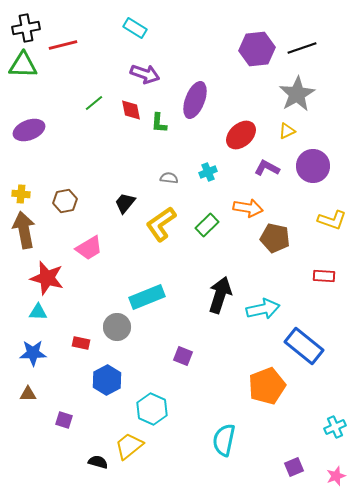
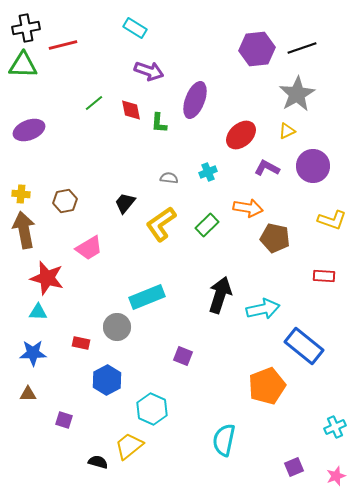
purple arrow at (145, 74): moved 4 px right, 3 px up
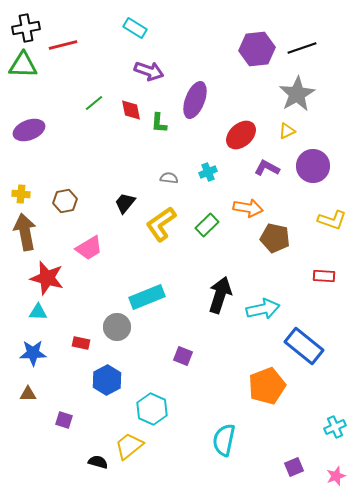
brown arrow at (24, 230): moved 1 px right, 2 px down
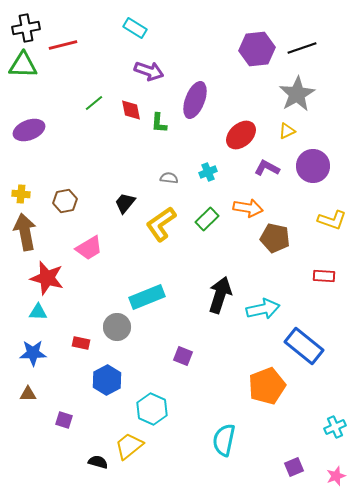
green rectangle at (207, 225): moved 6 px up
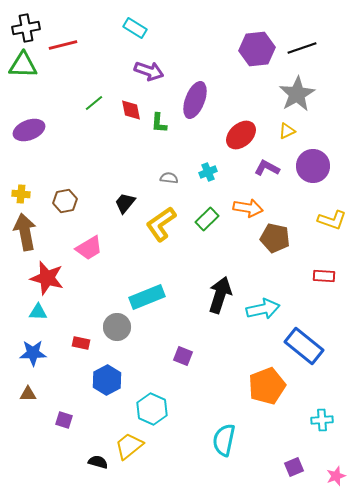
cyan cross at (335, 427): moved 13 px left, 7 px up; rotated 20 degrees clockwise
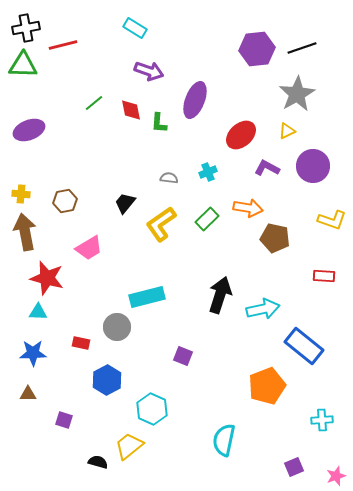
cyan rectangle at (147, 297): rotated 8 degrees clockwise
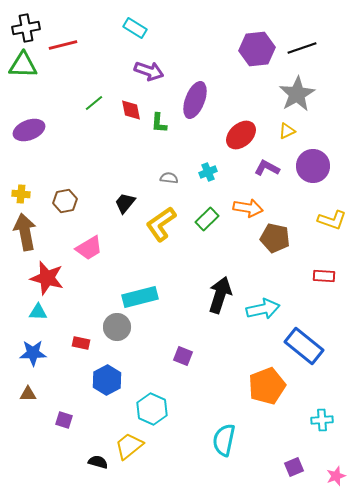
cyan rectangle at (147, 297): moved 7 px left
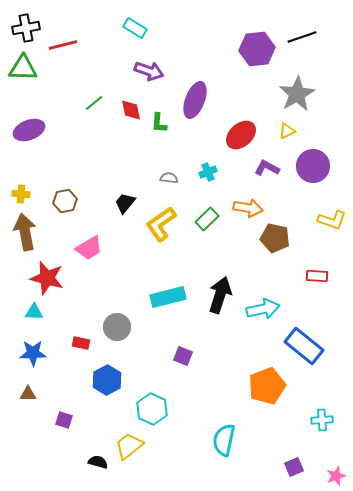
black line at (302, 48): moved 11 px up
green triangle at (23, 65): moved 3 px down
red rectangle at (324, 276): moved 7 px left
cyan rectangle at (140, 297): moved 28 px right
cyan triangle at (38, 312): moved 4 px left
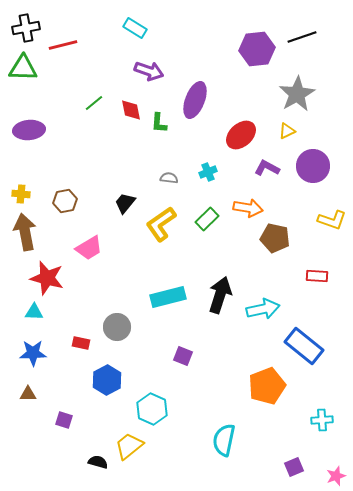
purple ellipse at (29, 130): rotated 16 degrees clockwise
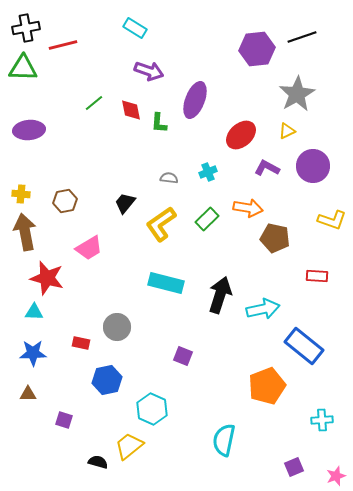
cyan rectangle at (168, 297): moved 2 px left, 14 px up; rotated 28 degrees clockwise
blue hexagon at (107, 380): rotated 16 degrees clockwise
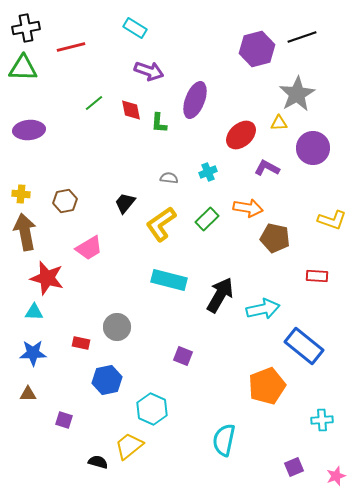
red line at (63, 45): moved 8 px right, 2 px down
purple hexagon at (257, 49): rotated 8 degrees counterclockwise
yellow triangle at (287, 131): moved 8 px left, 8 px up; rotated 24 degrees clockwise
purple circle at (313, 166): moved 18 px up
cyan rectangle at (166, 283): moved 3 px right, 3 px up
black arrow at (220, 295): rotated 12 degrees clockwise
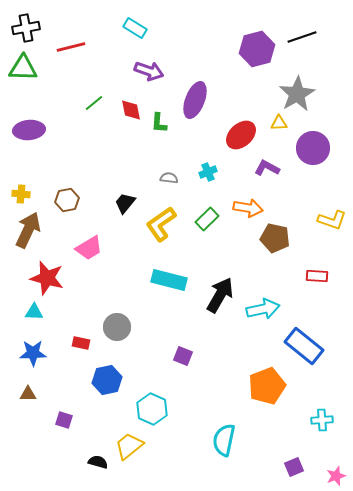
brown hexagon at (65, 201): moved 2 px right, 1 px up
brown arrow at (25, 232): moved 3 px right, 2 px up; rotated 36 degrees clockwise
